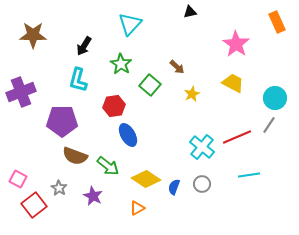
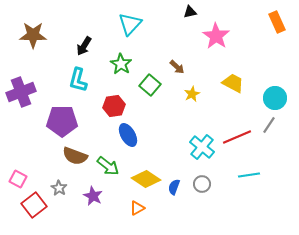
pink star: moved 20 px left, 8 px up
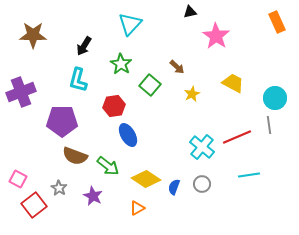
gray line: rotated 42 degrees counterclockwise
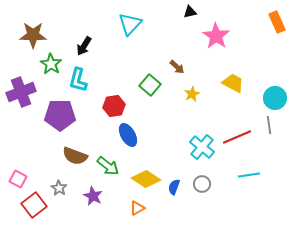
green star: moved 70 px left
purple pentagon: moved 2 px left, 6 px up
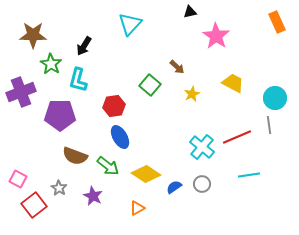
blue ellipse: moved 8 px left, 2 px down
yellow diamond: moved 5 px up
blue semicircle: rotated 35 degrees clockwise
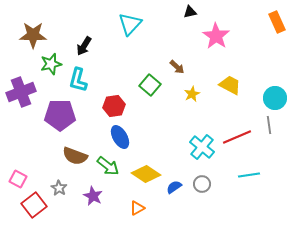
green star: rotated 25 degrees clockwise
yellow trapezoid: moved 3 px left, 2 px down
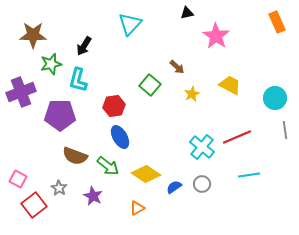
black triangle: moved 3 px left, 1 px down
gray line: moved 16 px right, 5 px down
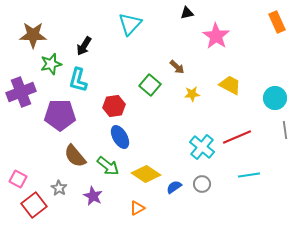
yellow star: rotated 21 degrees clockwise
brown semicircle: rotated 30 degrees clockwise
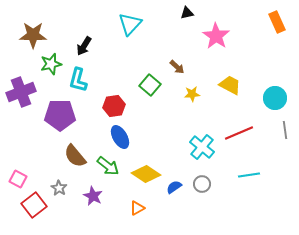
red line: moved 2 px right, 4 px up
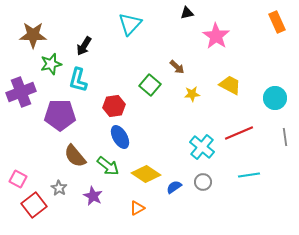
gray line: moved 7 px down
gray circle: moved 1 px right, 2 px up
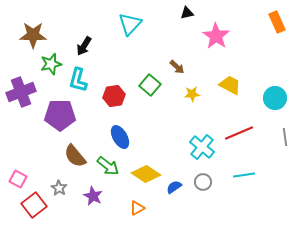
red hexagon: moved 10 px up
cyan line: moved 5 px left
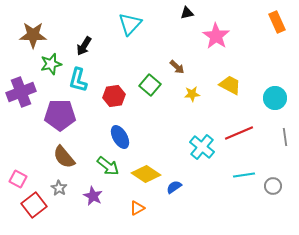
brown semicircle: moved 11 px left, 1 px down
gray circle: moved 70 px right, 4 px down
